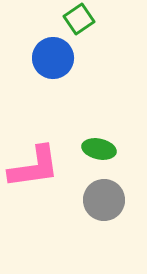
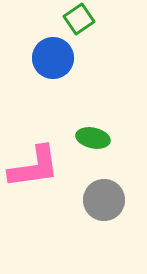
green ellipse: moved 6 px left, 11 px up
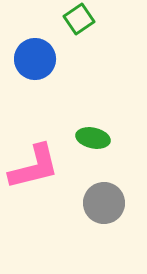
blue circle: moved 18 px left, 1 px down
pink L-shape: rotated 6 degrees counterclockwise
gray circle: moved 3 px down
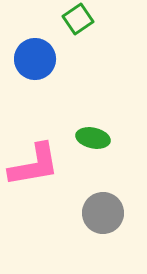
green square: moved 1 px left
pink L-shape: moved 2 px up; rotated 4 degrees clockwise
gray circle: moved 1 px left, 10 px down
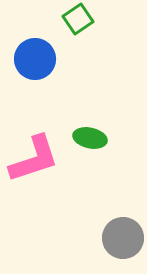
green ellipse: moved 3 px left
pink L-shape: moved 6 px up; rotated 8 degrees counterclockwise
gray circle: moved 20 px right, 25 px down
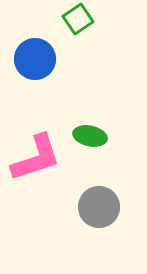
green ellipse: moved 2 px up
pink L-shape: moved 2 px right, 1 px up
gray circle: moved 24 px left, 31 px up
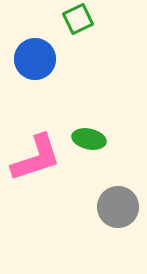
green square: rotated 8 degrees clockwise
green ellipse: moved 1 px left, 3 px down
gray circle: moved 19 px right
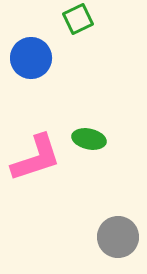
blue circle: moved 4 px left, 1 px up
gray circle: moved 30 px down
